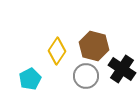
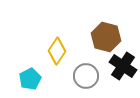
brown hexagon: moved 12 px right, 9 px up
black cross: moved 1 px right, 3 px up
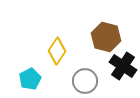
gray circle: moved 1 px left, 5 px down
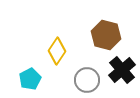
brown hexagon: moved 2 px up
black cross: moved 1 px left, 4 px down; rotated 16 degrees clockwise
gray circle: moved 2 px right, 1 px up
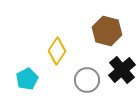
brown hexagon: moved 1 px right, 4 px up
cyan pentagon: moved 3 px left
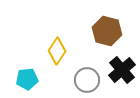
cyan pentagon: rotated 20 degrees clockwise
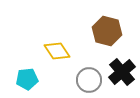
yellow diamond: rotated 68 degrees counterclockwise
black cross: moved 2 px down
gray circle: moved 2 px right
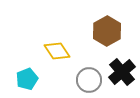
brown hexagon: rotated 16 degrees clockwise
cyan pentagon: rotated 15 degrees counterclockwise
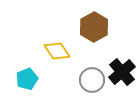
brown hexagon: moved 13 px left, 4 px up
gray circle: moved 3 px right
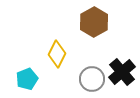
brown hexagon: moved 5 px up
yellow diamond: moved 3 px down; rotated 60 degrees clockwise
gray circle: moved 1 px up
